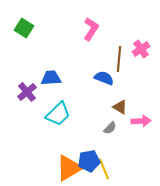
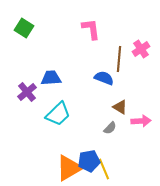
pink L-shape: rotated 40 degrees counterclockwise
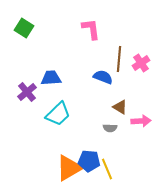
pink cross: moved 14 px down
blue semicircle: moved 1 px left, 1 px up
gray semicircle: rotated 48 degrees clockwise
blue pentagon: rotated 15 degrees clockwise
yellow line: moved 3 px right
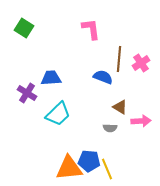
purple cross: moved 1 px down; rotated 18 degrees counterclockwise
orange triangle: rotated 24 degrees clockwise
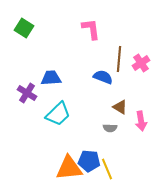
pink arrow: rotated 84 degrees clockwise
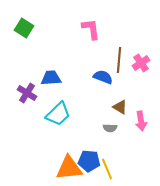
brown line: moved 1 px down
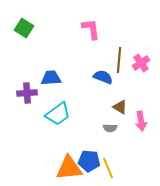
purple cross: rotated 36 degrees counterclockwise
cyan trapezoid: rotated 8 degrees clockwise
yellow line: moved 1 px right, 1 px up
